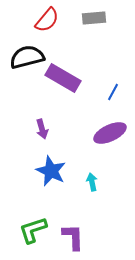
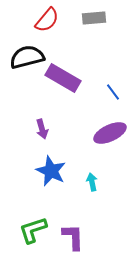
blue line: rotated 66 degrees counterclockwise
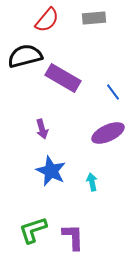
black semicircle: moved 2 px left, 1 px up
purple ellipse: moved 2 px left
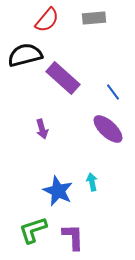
black semicircle: moved 1 px up
purple rectangle: rotated 12 degrees clockwise
purple ellipse: moved 4 px up; rotated 68 degrees clockwise
blue star: moved 7 px right, 20 px down
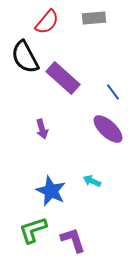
red semicircle: moved 2 px down
black semicircle: moved 2 px down; rotated 104 degrees counterclockwise
cyan arrow: moved 1 px up; rotated 54 degrees counterclockwise
blue star: moved 7 px left
purple L-shape: moved 3 px down; rotated 16 degrees counterclockwise
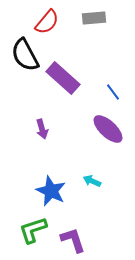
black semicircle: moved 2 px up
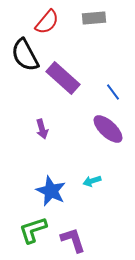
cyan arrow: rotated 42 degrees counterclockwise
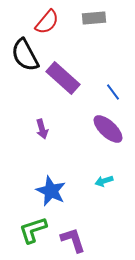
cyan arrow: moved 12 px right
